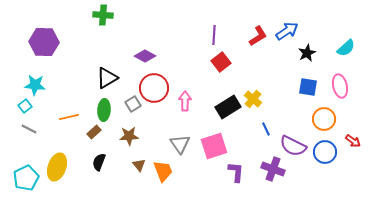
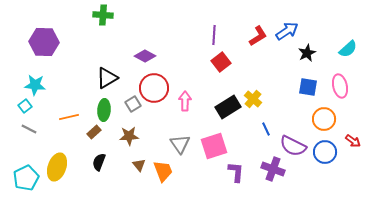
cyan semicircle: moved 2 px right, 1 px down
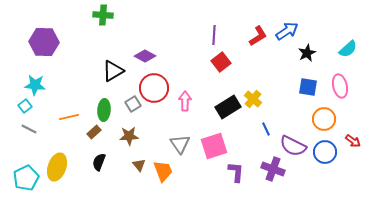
black triangle: moved 6 px right, 7 px up
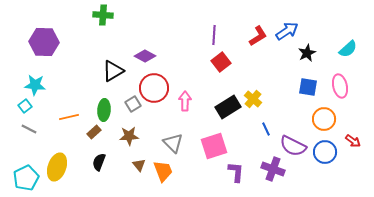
gray triangle: moved 7 px left, 1 px up; rotated 10 degrees counterclockwise
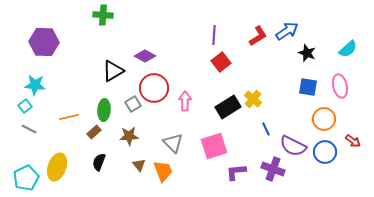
black star: rotated 24 degrees counterclockwise
purple L-shape: rotated 100 degrees counterclockwise
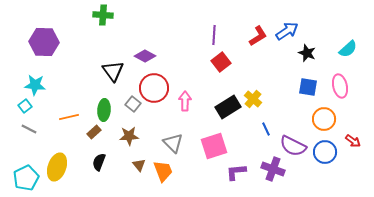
black triangle: rotated 35 degrees counterclockwise
gray square: rotated 21 degrees counterclockwise
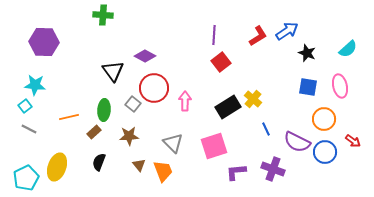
purple semicircle: moved 4 px right, 4 px up
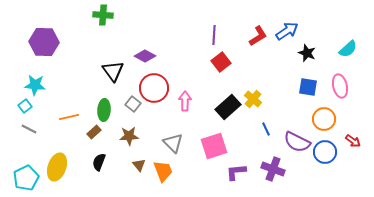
black rectangle: rotated 10 degrees counterclockwise
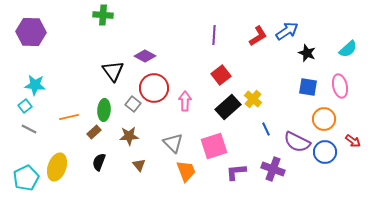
purple hexagon: moved 13 px left, 10 px up
red square: moved 13 px down
orange trapezoid: moved 23 px right
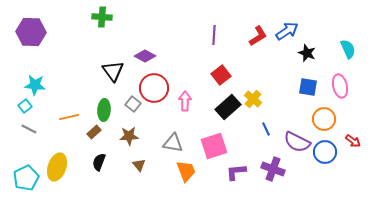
green cross: moved 1 px left, 2 px down
cyan semicircle: rotated 72 degrees counterclockwise
gray triangle: rotated 35 degrees counterclockwise
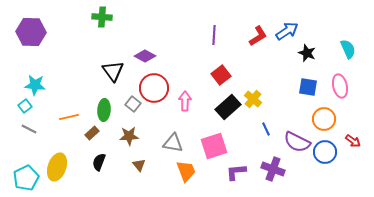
brown rectangle: moved 2 px left, 1 px down
